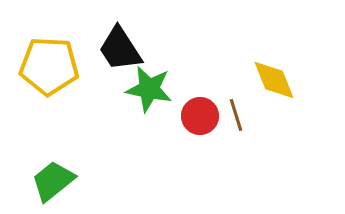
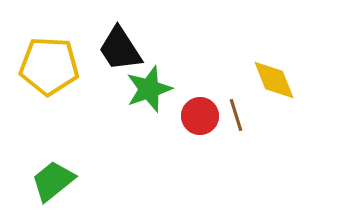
green star: rotated 30 degrees counterclockwise
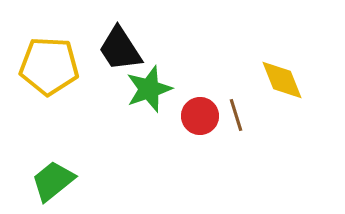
yellow diamond: moved 8 px right
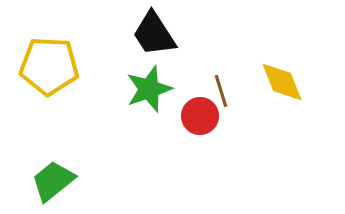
black trapezoid: moved 34 px right, 15 px up
yellow diamond: moved 2 px down
brown line: moved 15 px left, 24 px up
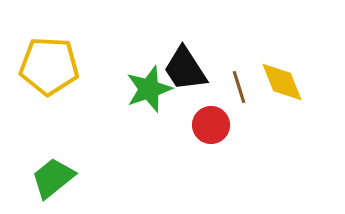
black trapezoid: moved 31 px right, 35 px down
brown line: moved 18 px right, 4 px up
red circle: moved 11 px right, 9 px down
green trapezoid: moved 3 px up
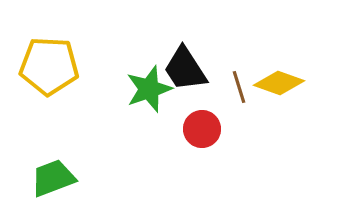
yellow diamond: moved 3 px left, 1 px down; rotated 48 degrees counterclockwise
red circle: moved 9 px left, 4 px down
green trapezoid: rotated 18 degrees clockwise
